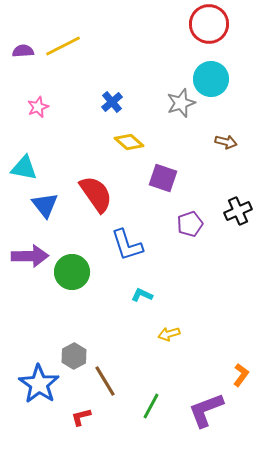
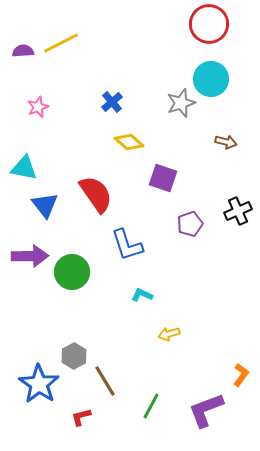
yellow line: moved 2 px left, 3 px up
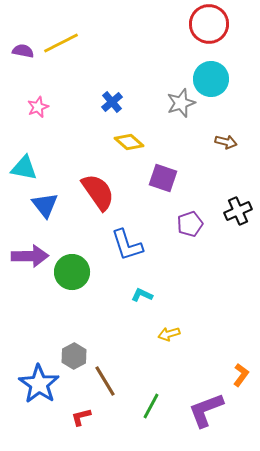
purple semicircle: rotated 15 degrees clockwise
red semicircle: moved 2 px right, 2 px up
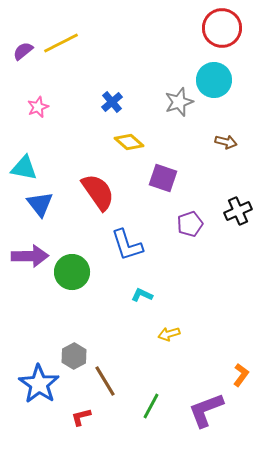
red circle: moved 13 px right, 4 px down
purple semicircle: rotated 50 degrees counterclockwise
cyan circle: moved 3 px right, 1 px down
gray star: moved 2 px left, 1 px up
blue triangle: moved 5 px left, 1 px up
